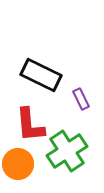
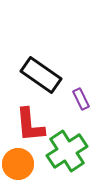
black rectangle: rotated 9 degrees clockwise
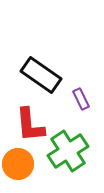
green cross: moved 1 px right
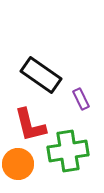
red L-shape: rotated 9 degrees counterclockwise
green cross: rotated 24 degrees clockwise
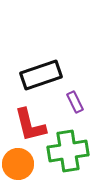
black rectangle: rotated 54 degrees counterclockwise
purple rectangle: moved 6 px left, 3 px down
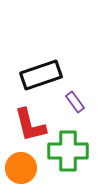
purple rectangle: rotated 10 degrees counterclockwise
green cross: rotated 9 degrees clockwise
orange circle: moved 3 px right, 4 px down
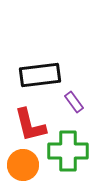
black rectangle: moved 1 px left; rotated 12 degrees clockwise
purple rectangle: moved 1 px left
orange circle: moved 2 px right, 3 px up
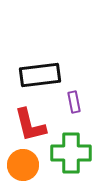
purple rectangle: rotated 25 degrees clockwise
green cross: moved 3 px right, 2 px down
